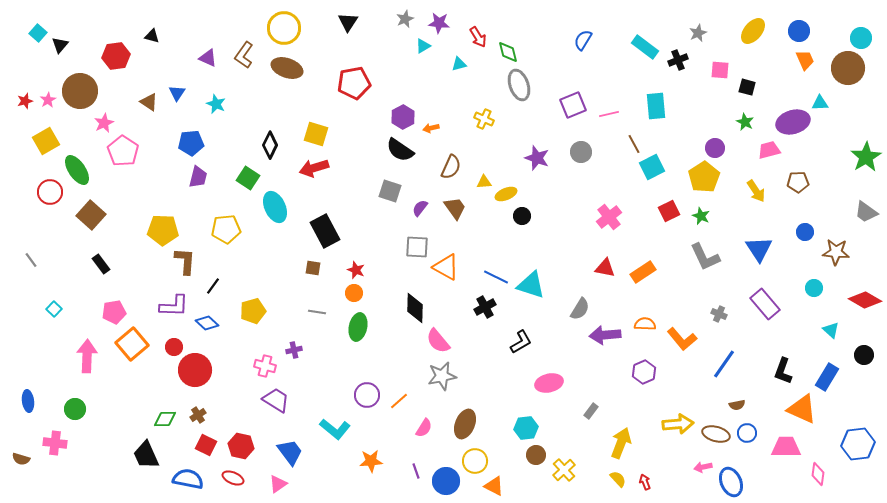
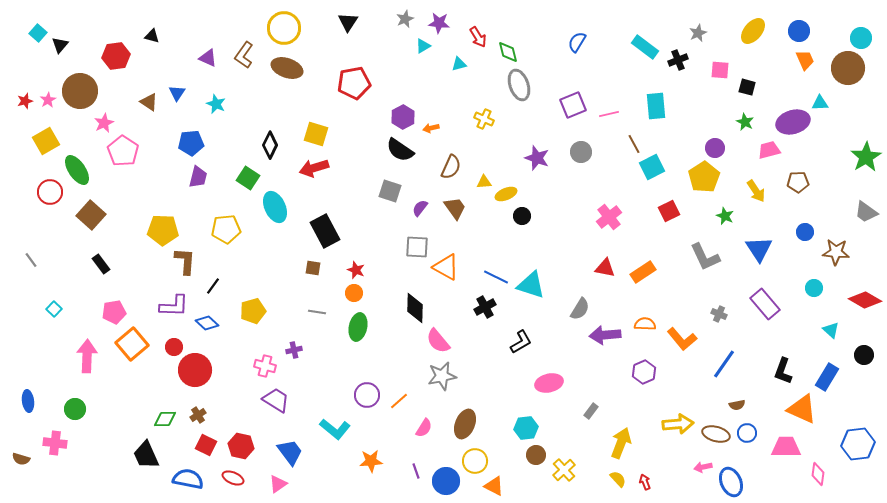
blue semicircle at (583, 40): moved 6 px left, 2 px down
green star at (701, 216): moved 24 px right
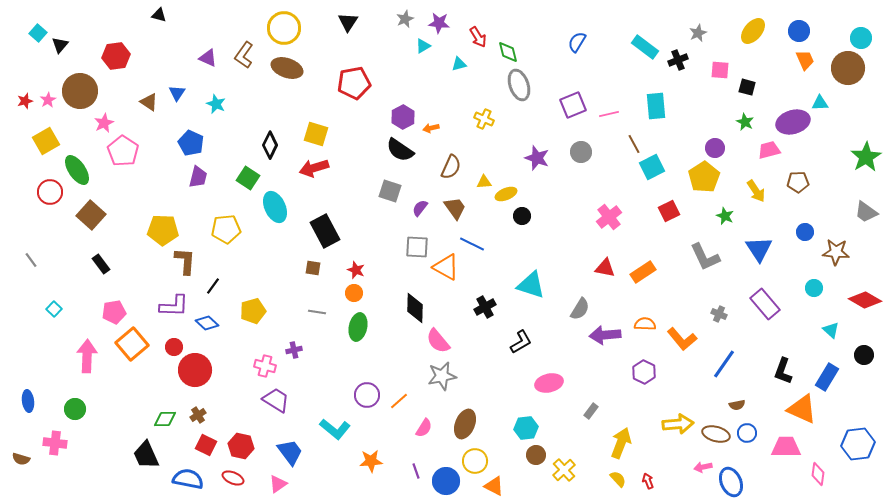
black triangle at (152, 36): moved 7 px right, 21 px up
blue pentagon at (191, 143): rotated 30 degrees clockwise
blue line at (496, 277): moved 24 px left, 33 px up
purple hexagon at (644, 372): rotated 10 degrees counterclockwise
red arrow at (645, 482): moved 3 px right, 1 px up
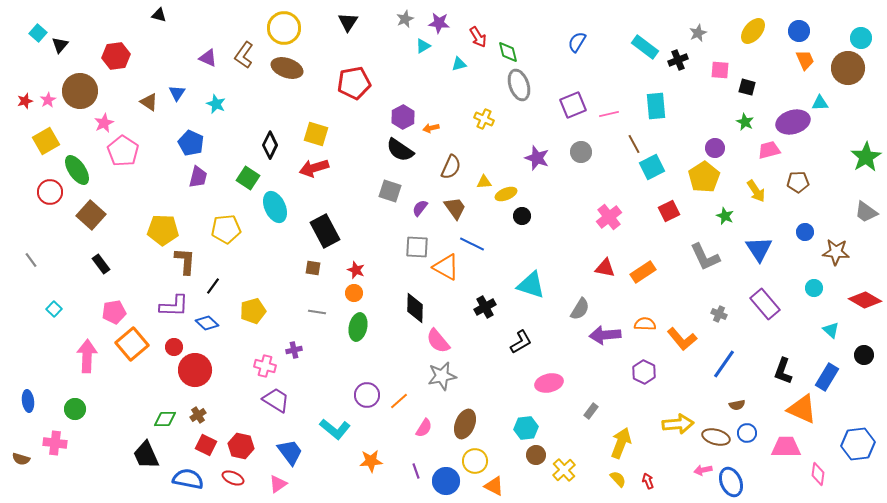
brown ellipse at (716, 434): moved 3 px down
pink arrow at (703, 467): moved 3 px down
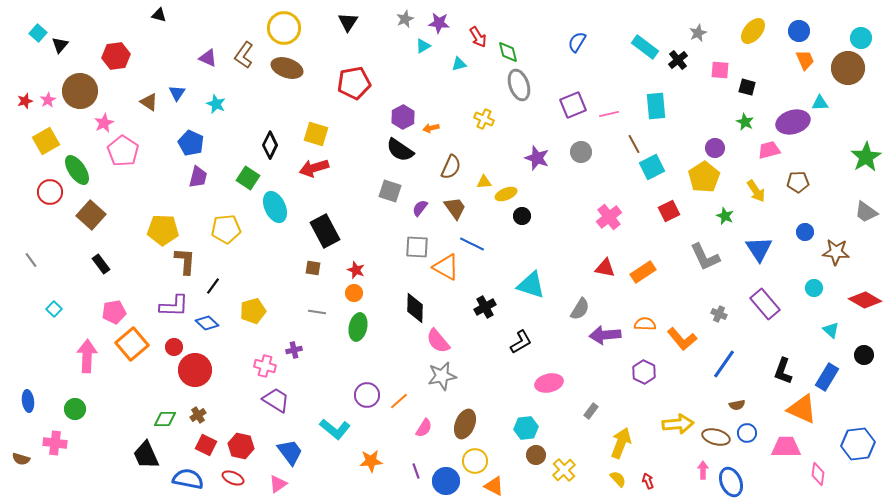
black cross at (678, 60): rotated 18 degrees counterclockwise
pink arrow at (703, 470): rotated 102 degrees clockwise
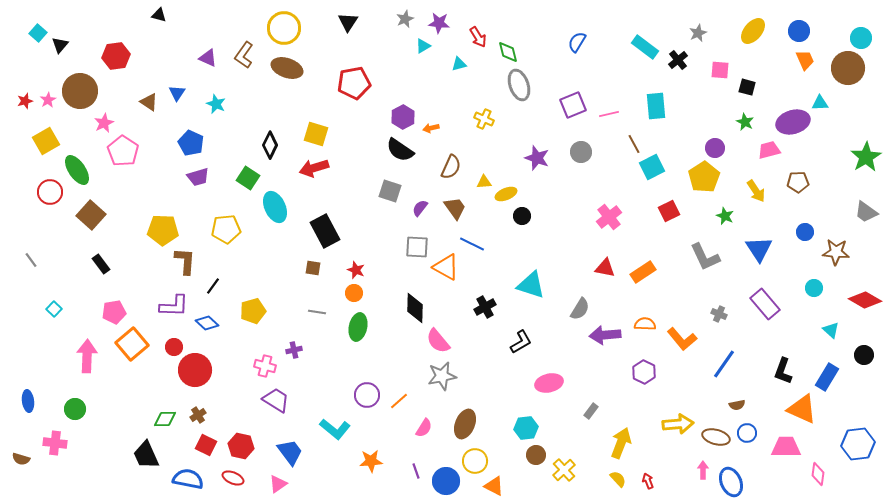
purple trapezoid at (198, 177): rotated 60 degrees clockwise
